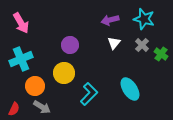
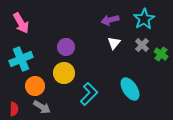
cyan star: rotated 25 degrees clockwise
purple circle: moved 4 px left, 2 px down
red semicircle: rotated 24 degrees counterclockwise
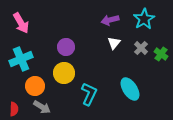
gray cross: moved 1 px left, 3 px down
cyan L-shape: rotated 20 degrees counterclockwise
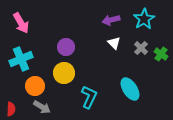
purple arrow: moved 1 px right
white triangle: rotated 24 degrees counterclockwise
cyan L-shape: moved 3 px down
red semicircle: moved 3 px left
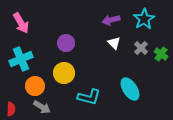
purple circle: moved 4 px up
cyan L-shape: rotated 80 degrees clockwise
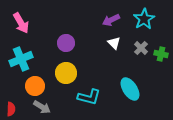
purple arrow: rotated 12 degrees counterclockwise
green cross: rotated 24 degrees counterclockwise
yellow circle: moved 2 px right
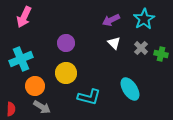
pink arrow: moved 3 px right, 6 px up; rotated 55 degrees clockwise
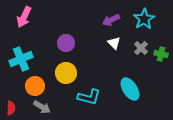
red semicircle: moved 1 px up
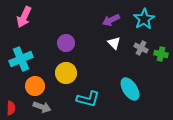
gray cross: rotated 16 degrees counterclockwise
cyan L-shape: moved 1 px left, 2 px down
gray arrow: rotated 12 degrees counterclockwise
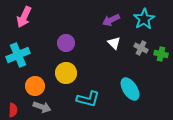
cyan cross: moved 3 px left, 4 px up
red semicircle: moved 2 px right, 2 px down
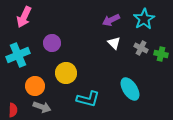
purple circle: moved 14 px left
